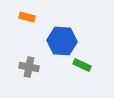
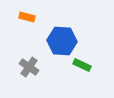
gray cross: rotated 24 degrees clockwise
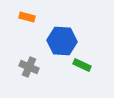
gray cross: rotated 12 degrees counterclockwise
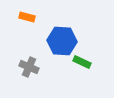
green rectangle: moved 3 px up
